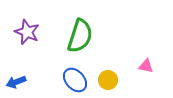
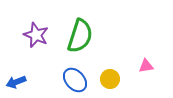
purple star: moved 9 px right, 3 px down
pink triangle: rotated 21 degrees counterclockwise
yellow circle: moved 2 px right, 1 px up
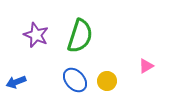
pink triangle: rotated 21 degrees counterclockwise
yellow circle: moved 3 px left, 2 px down
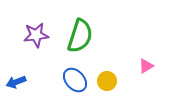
purple star: rotated 30 degrees counterclockwise
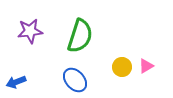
purple star: moved 6 px left, 4 px up
yellow circle: moved 15 px right, 14 px up
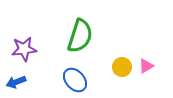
purple star: moved 6 px left, 18 px down
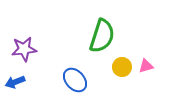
green semicircle: moved 22 px right
pink triangle: rotated 14 degrees clockwise
blue arrow: moved 1 px left
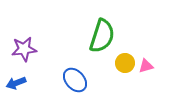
yellow circle: moved 3 px right, 4 px up
blue arrow: moved 1 px right, 1 px down
